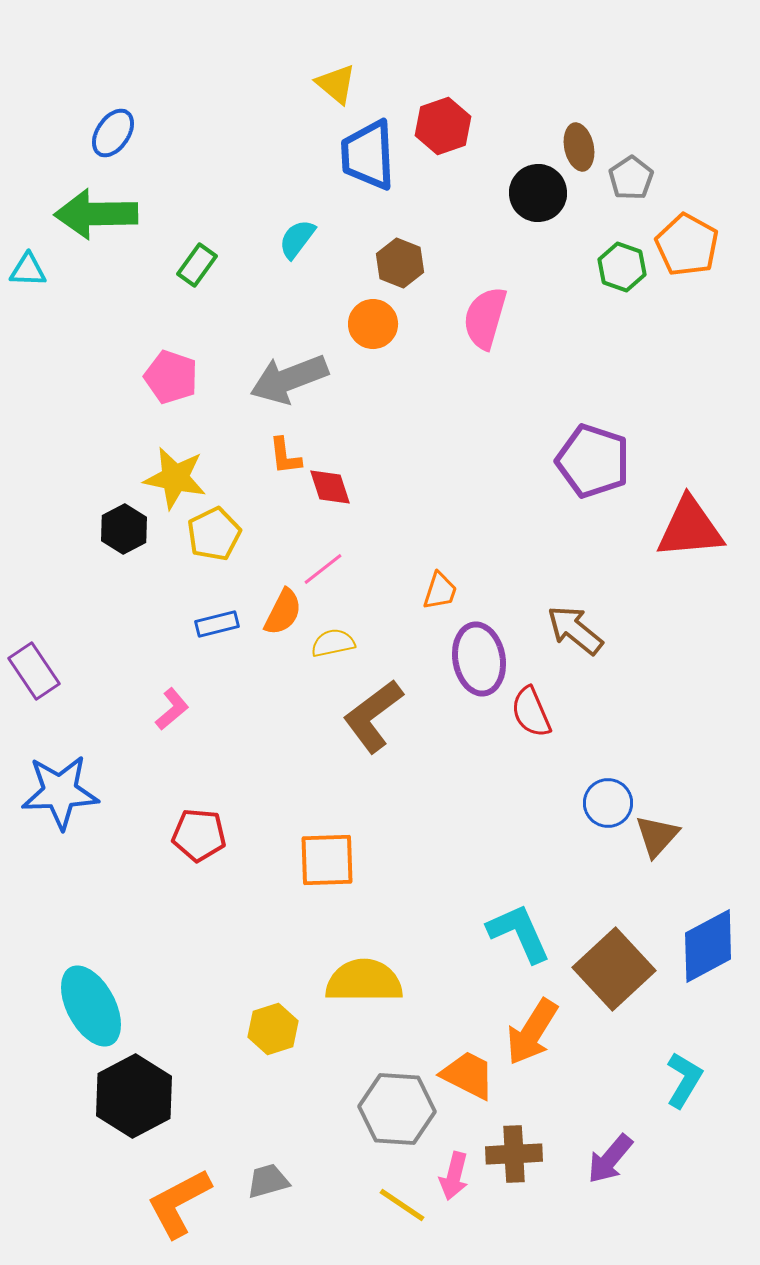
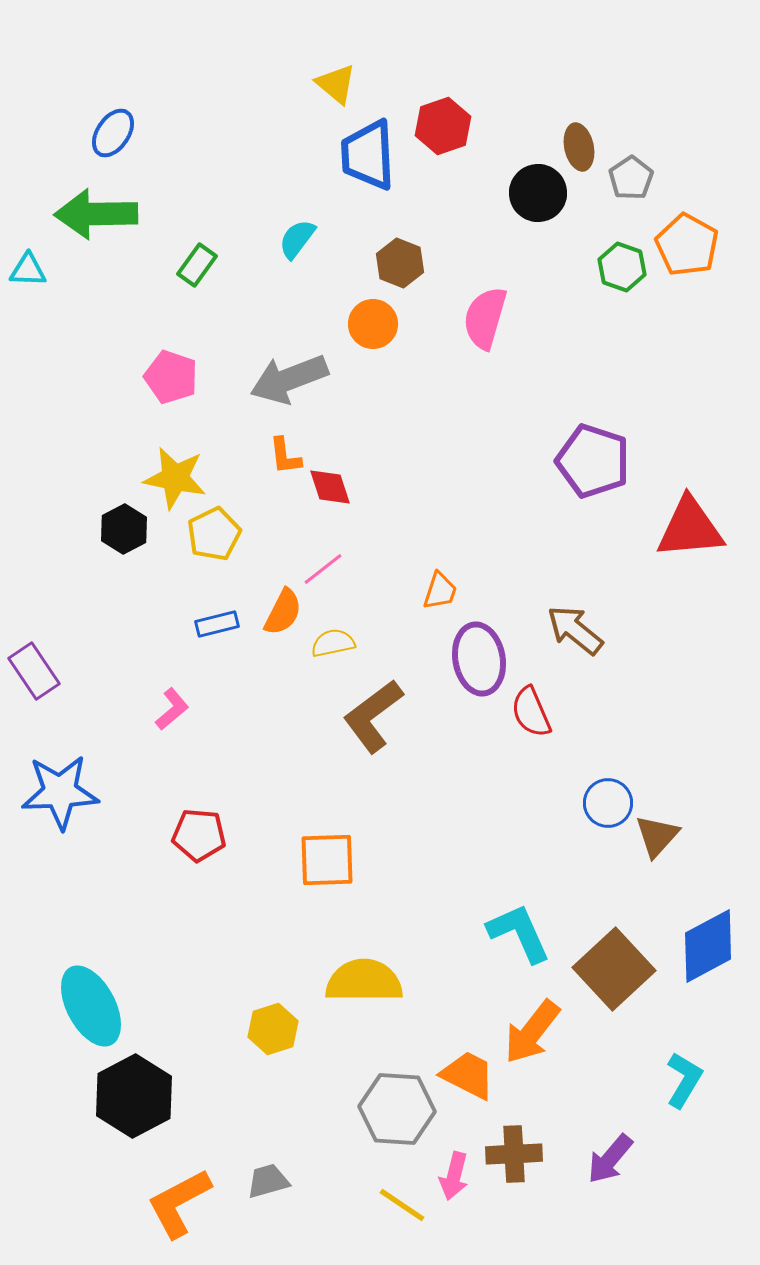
orange arrow at (532, 1032): rotated 6 degrees clockwise
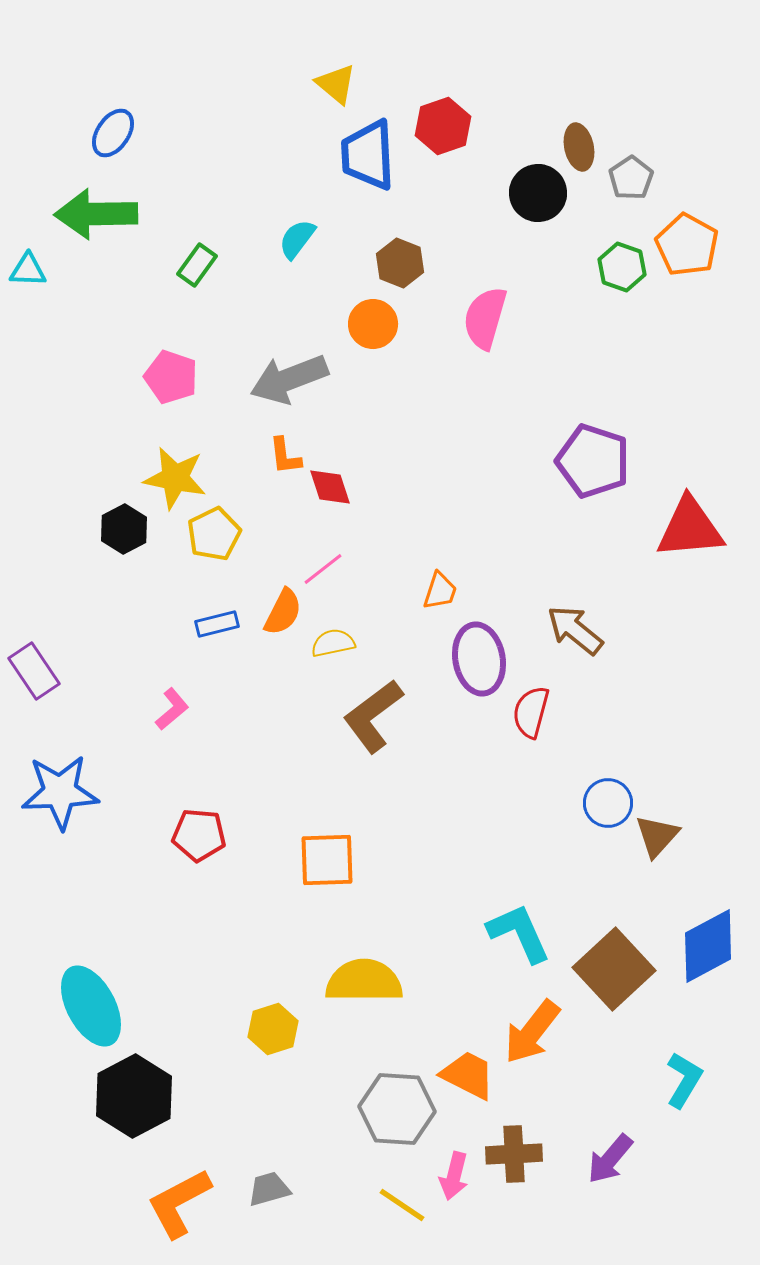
red semicircle at (531, 712): rotated 38 degrees clockwise
gray trapezoid at (268, 1181): moved 1 px right, 8 px down
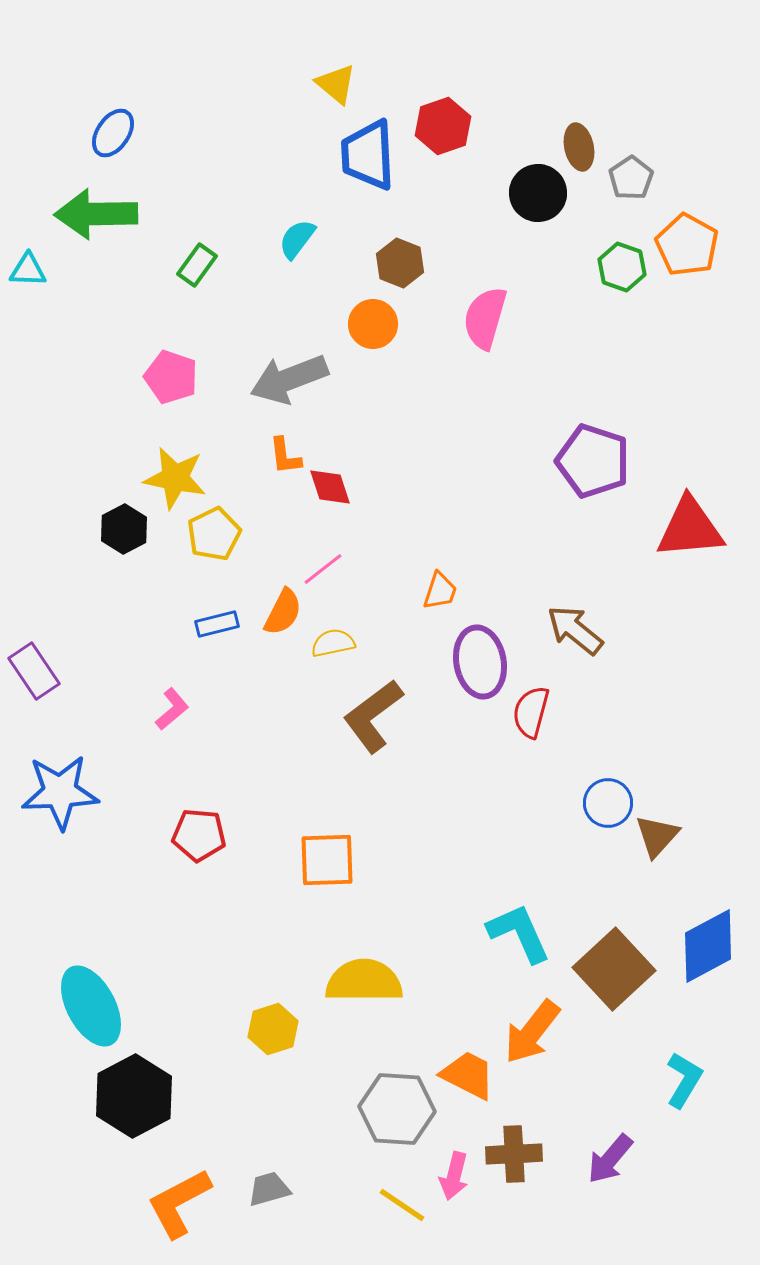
purple ellipse at (479, 659): moved 1 px right, 3 px down
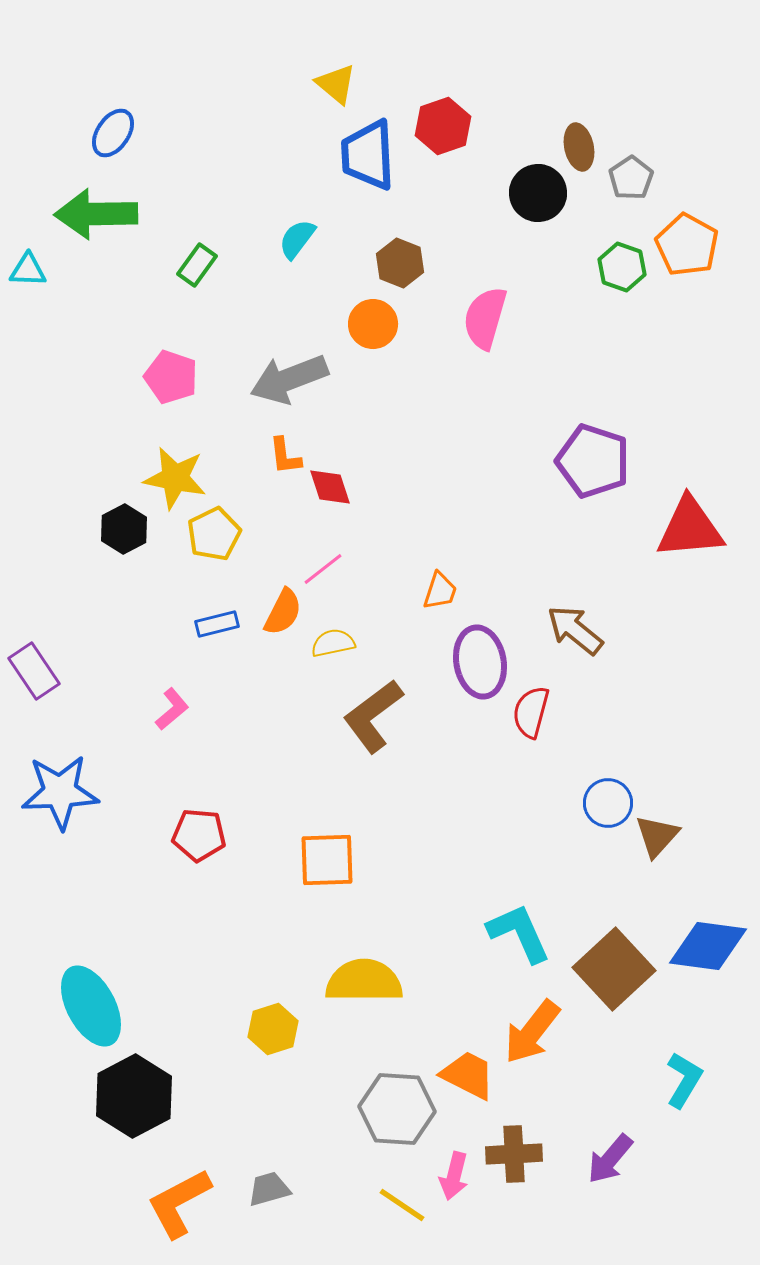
blue diamond at (708, 946): rotated 36 degrees clockwise
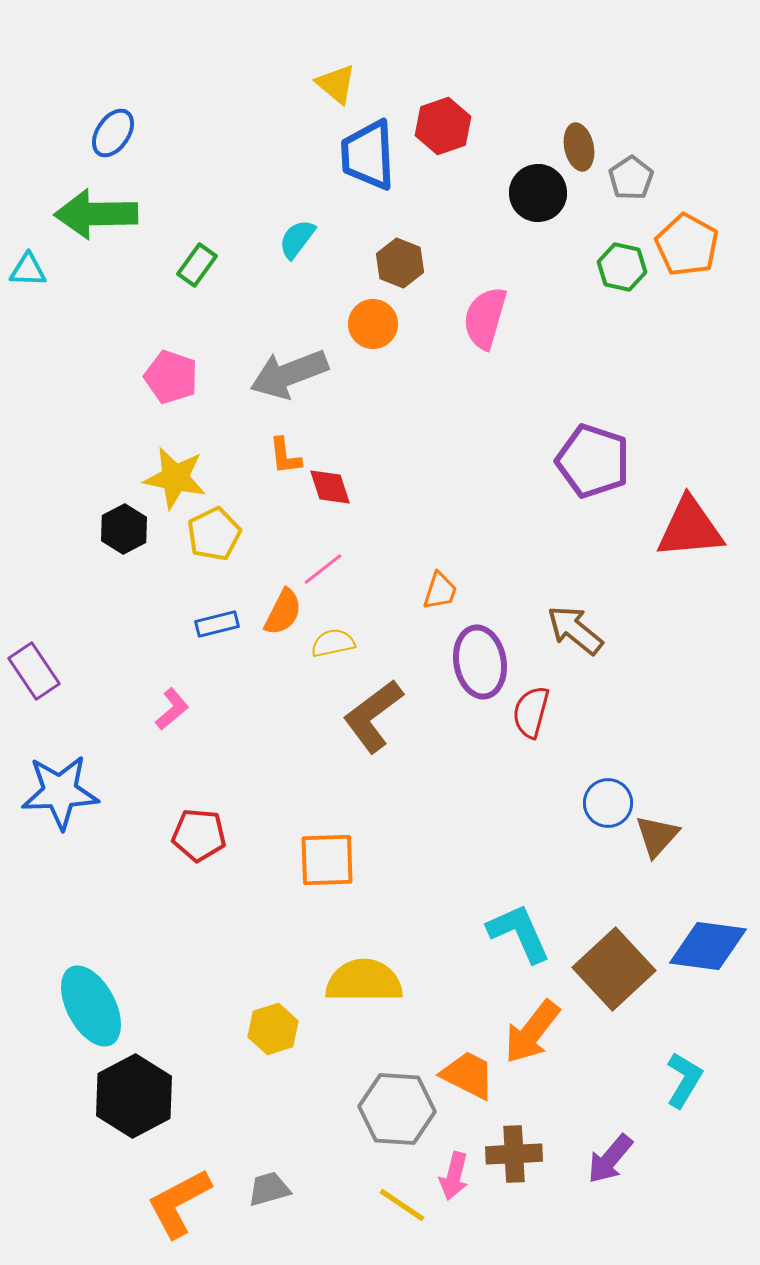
green hexagon at (622, 267): rotated 6 degrees counterclockwise
gray arrow at (289, 379): moved 5 px up
